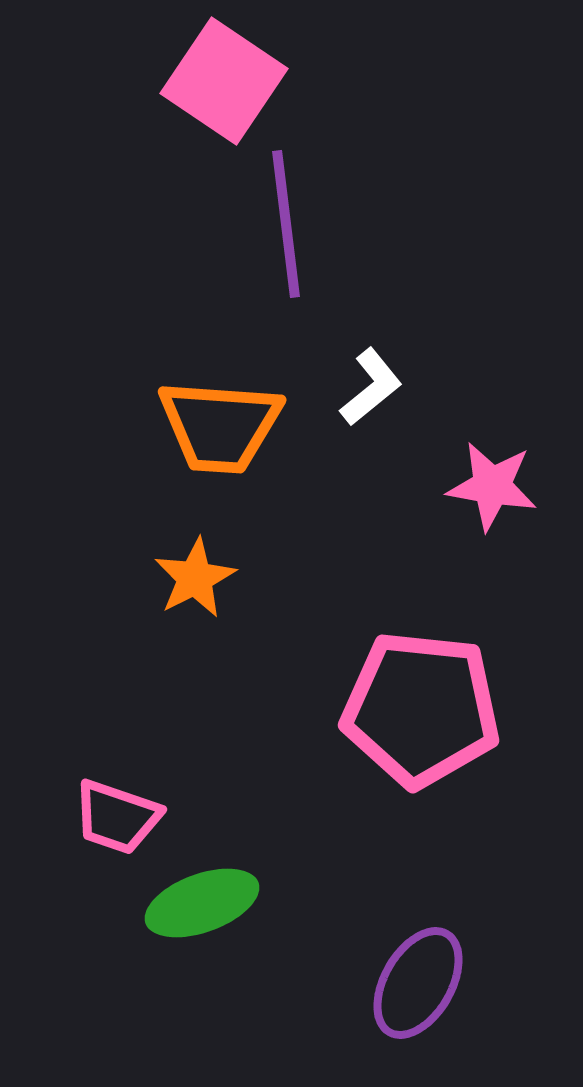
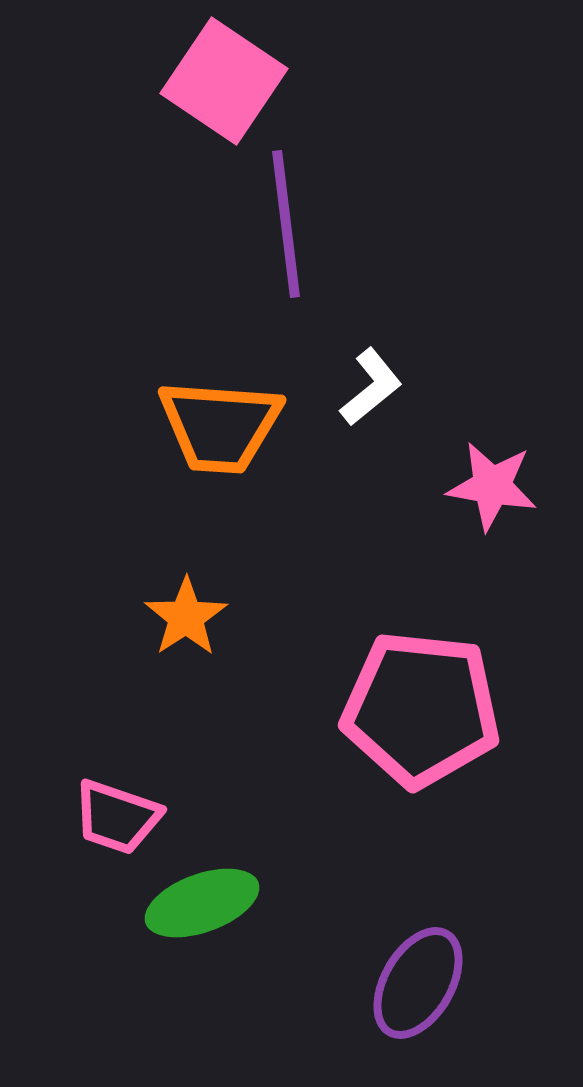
orange star: moved 9 px left, 39 px down; rotated 6 degrees counterclockwise
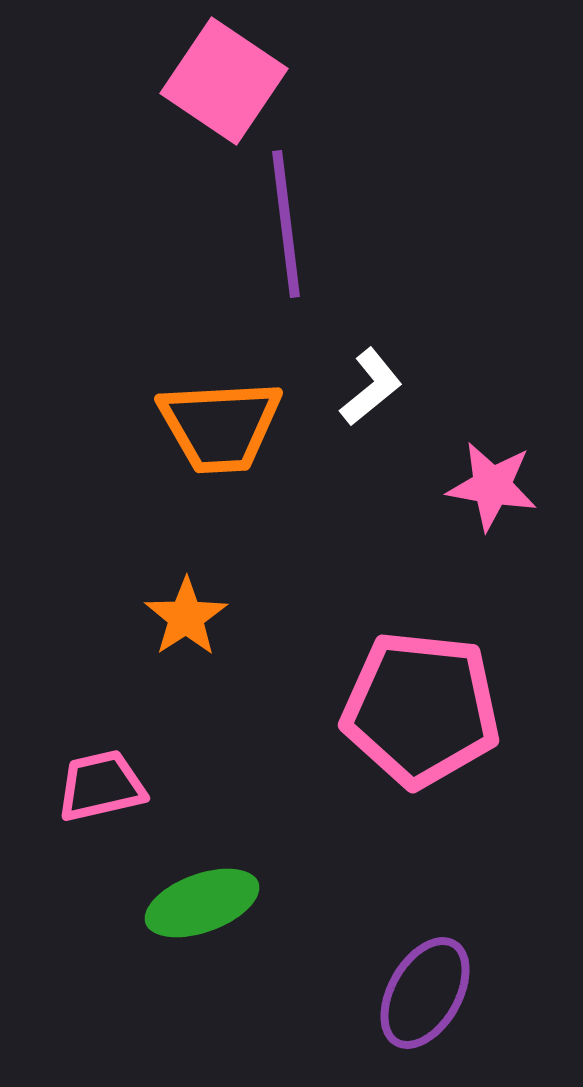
orange trapezoid: rotated 7 degrees counterclockwise
pink trapezoid: moved 16 px left, 31 px up; rotated 148 degrees clockwise
purple ellipse: moved 7 px right, 10 px down
